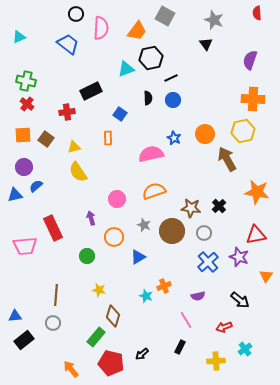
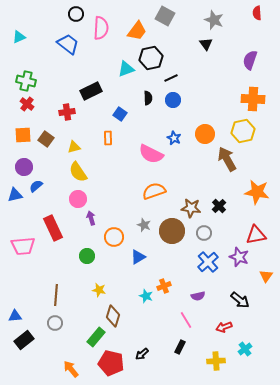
pink semicircle at (151, 154): rotated 140 degrees counterclockwise
pink circle at (117, 199): moved 39 px left
pink trapezoid at (25, 246): moved 2 px left
gray circle at (53, 323): moved 2 px right
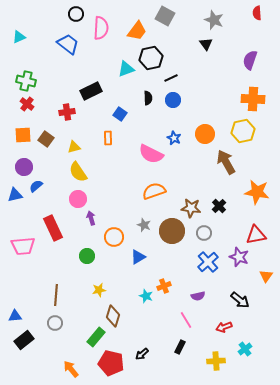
brown arrow at (227, 159): moved 1 px left, 3 px down
yellow star at (99, 290): rotated 24 degrees counterclockwise
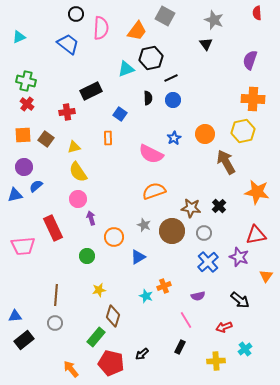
blue star at (174, 138): rotated 16 degrees clockwise
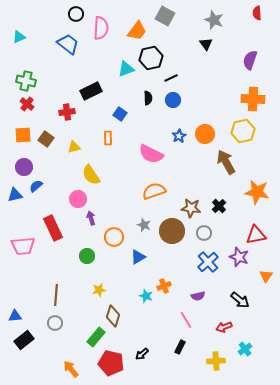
blue star at (174, 138): moved 5 px right, 2 px up
yellow semicircle at (78, 172): moved 13 px right, 3 px down
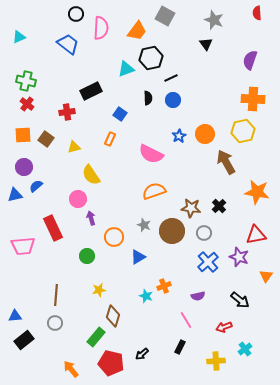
orange rectangle at (108, 138): moved 2 px right, 1 px down; rotated 24 degrees clockwise
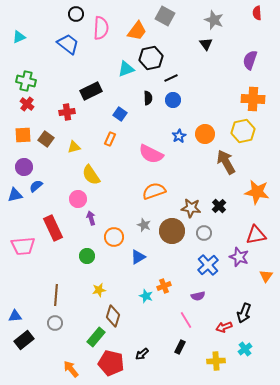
blue cross at (208, 262): moved 3 px down
black arrow at (240, 300): moved 4 px right, 13 px down; rotated 72 degrees clockwise
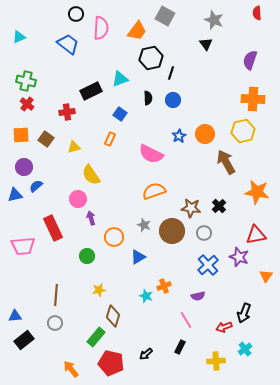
cyan triangle at (126, 69): moved 6 px left, 10 px down
black line at (171, 78): moved 5 px up; rotated 48 degrees counterclockwise
orange square at (23, 135): moved 2 px left
black arrow at (142, 354): moved 4 px right
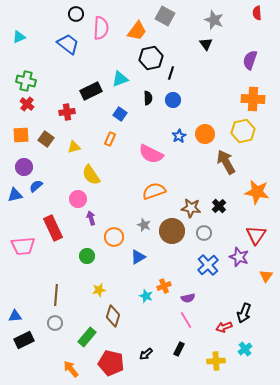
red triangle at (256, 235): rotated 45 degrees counterclockwise
purple semicircle at (198, 296): moved 10 px left, 2 px down
green rectangle at (96, 337): moved 9 px left
black rectangle at (24, 340): rotated 12 degrees clockwise
black rectangle at (180, 347): moved 1 px left, 2 px down
